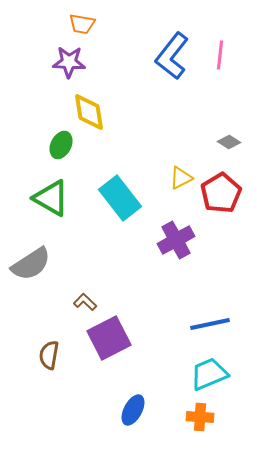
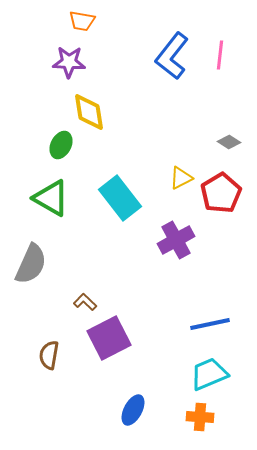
orange trapezoid: moved 3 px up
gray semicircle: rotated 33 degrees counterclockwise
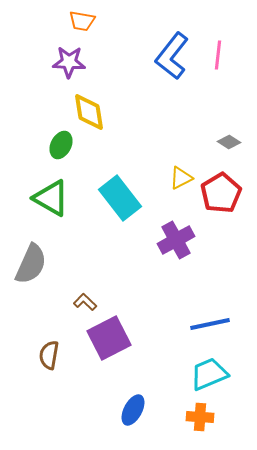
pink line: moved 2 px left
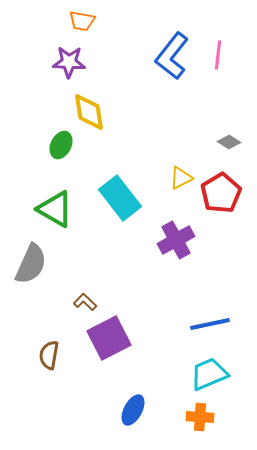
green triangle: moved 4 px right, 11 px down
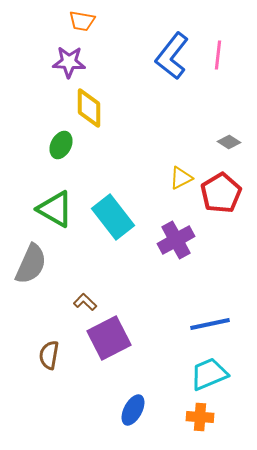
yellow diamond: moved 4 px up; rotated 9 degrees clockwise
cyan rectangle: moved 7 px left, 19 px down
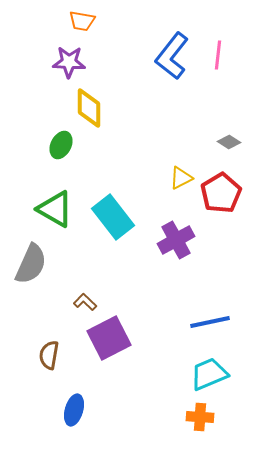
blue line: moved 2 px up
blue ellipse: moved 59 px left; rotated 12 degrees counterclockwise
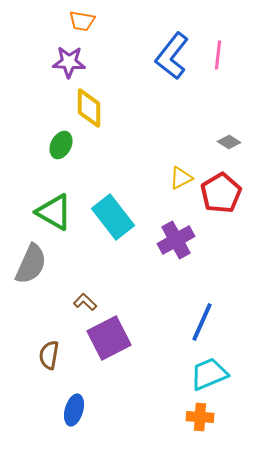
green triangle: moved 1 px left, 3 px down
blue line: moved 8 px left; rotated 54 degrees counterclockwise
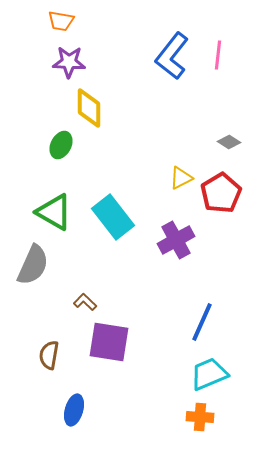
orange trapezoid: moved 21 px left
gray semicircle: moved 2 px right, 1 px down
purple square: moved 4 px down; rotated 36 degrees clockwise
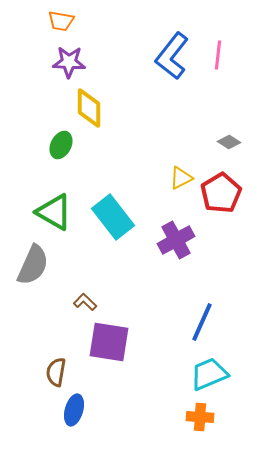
brown semicircle: moved 7 px right, 17 px down
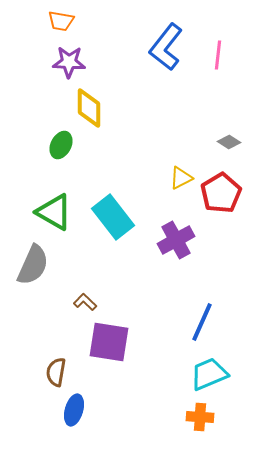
blue L-shape: moved 6 px left, 9 px up
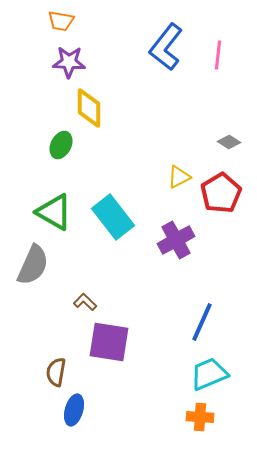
yellow triangle: moved 2 px left, 1 px up
